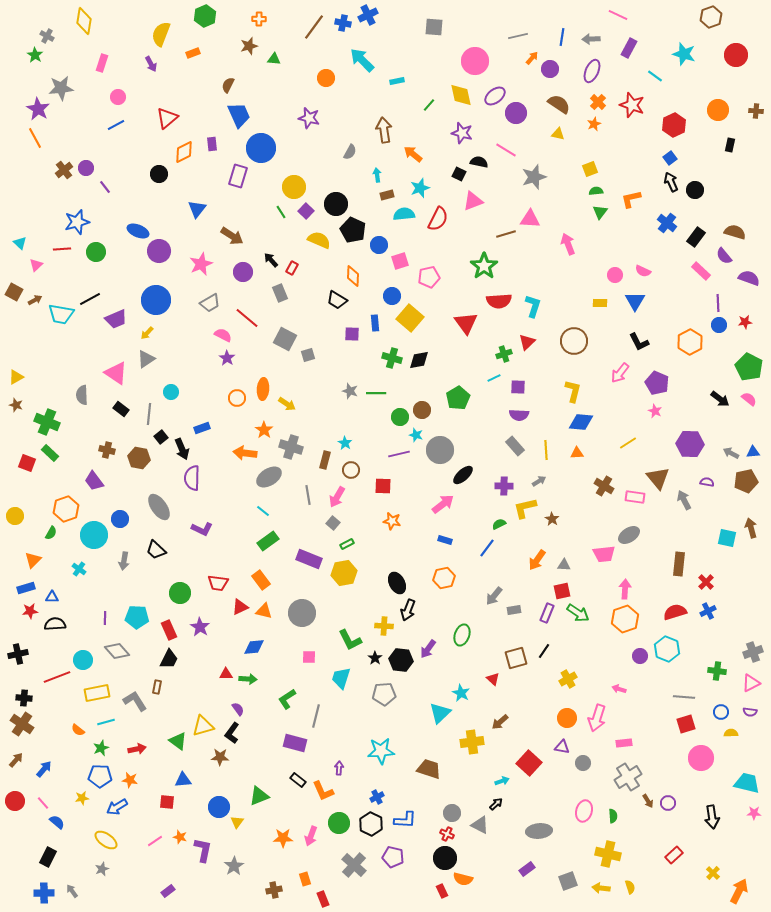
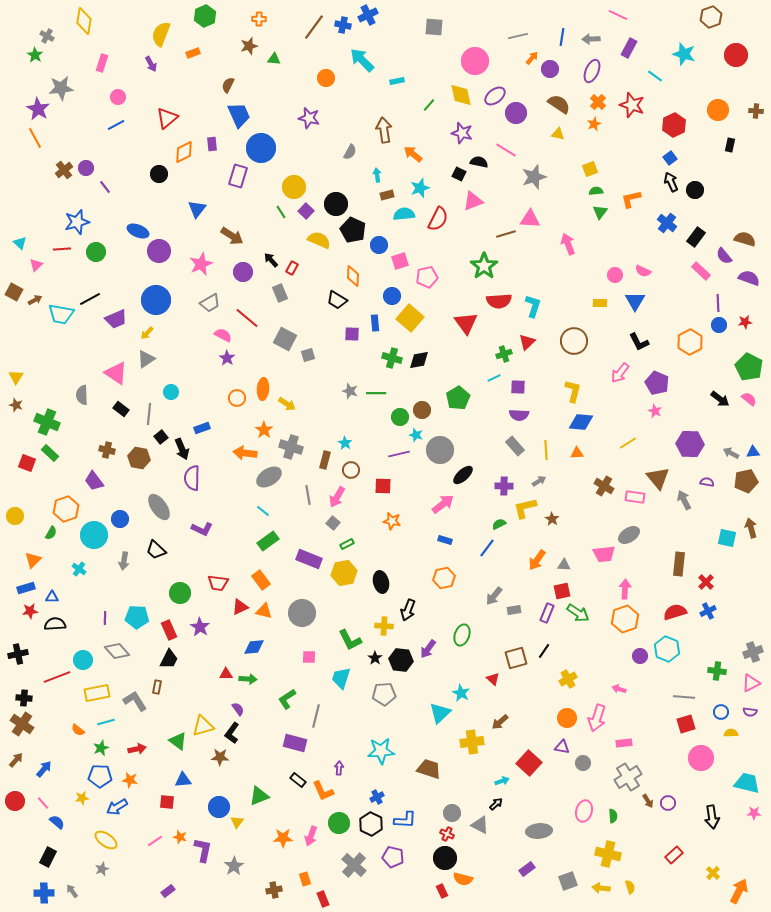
blue cross at (343, 23): moved 2 px down
brown semicircle at (735, 232): moved 10 px right, 7 px down
pink pentagon at (429, 277): moved 2 px left
yellow triangle at (16, 377): rotated 28 degrees counterclockwise
black ellipse at (397, 583): moved 16 px left, 1 px up; rotated 15 degrees clockwise
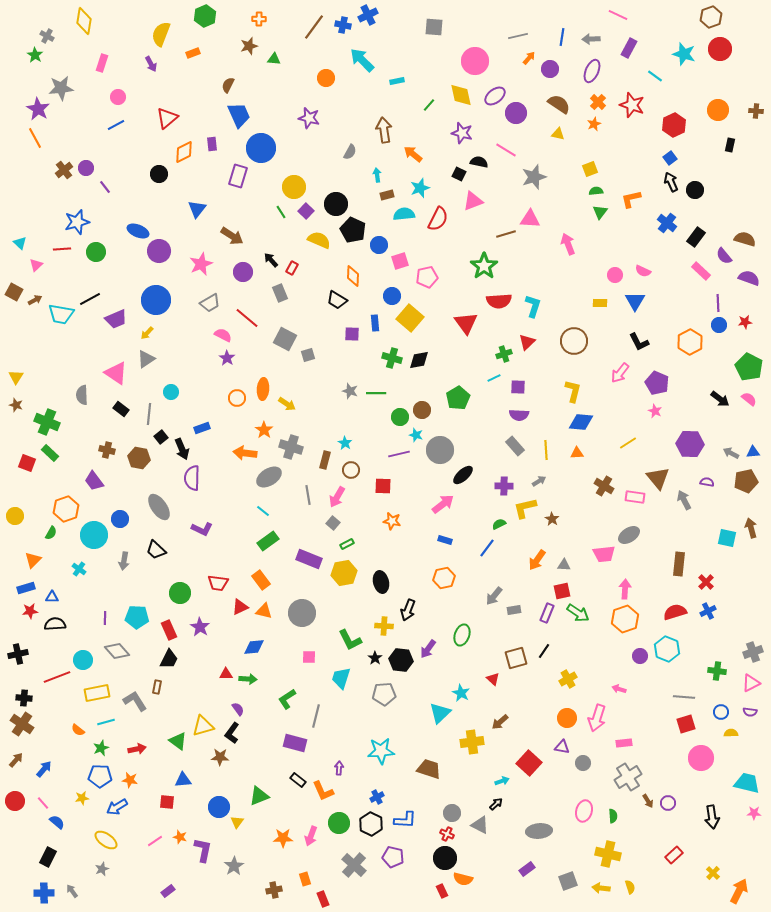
red circle at (736, 55): moved 16 px left, 6 px up
orange arrow at (532, 58): moved 3 px left
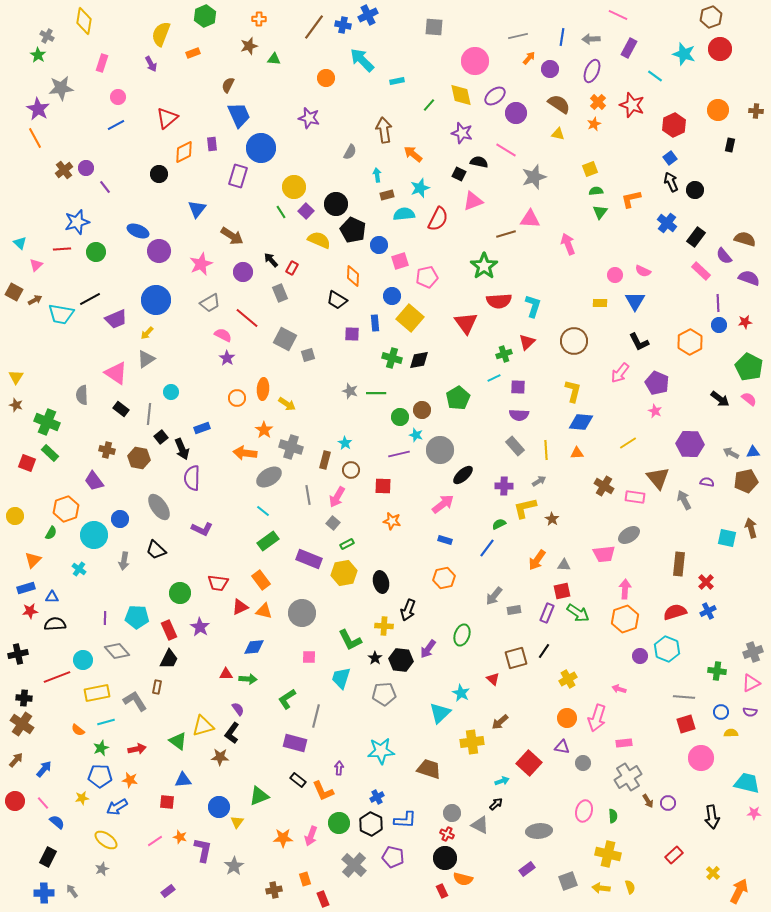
green star at (35, 55): moved 3 px right
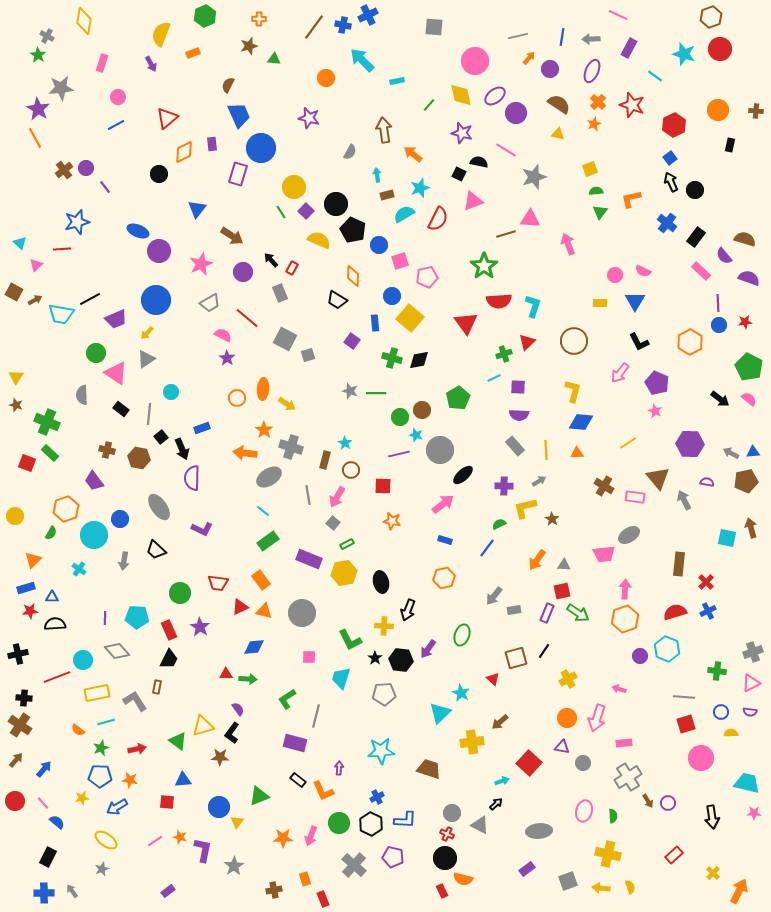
purple rectangle at (238, 176): moved 2 px up
cyan semicircle at (404, 214): rotated 25 degrees counterclockwise
green circle at (96, 252): moved 101 px down
purple square at (352, 334): moved 7 px down; rotated 35 degrees clockwise
brown cross at (22, 724): moved 2 px left, 1 px down
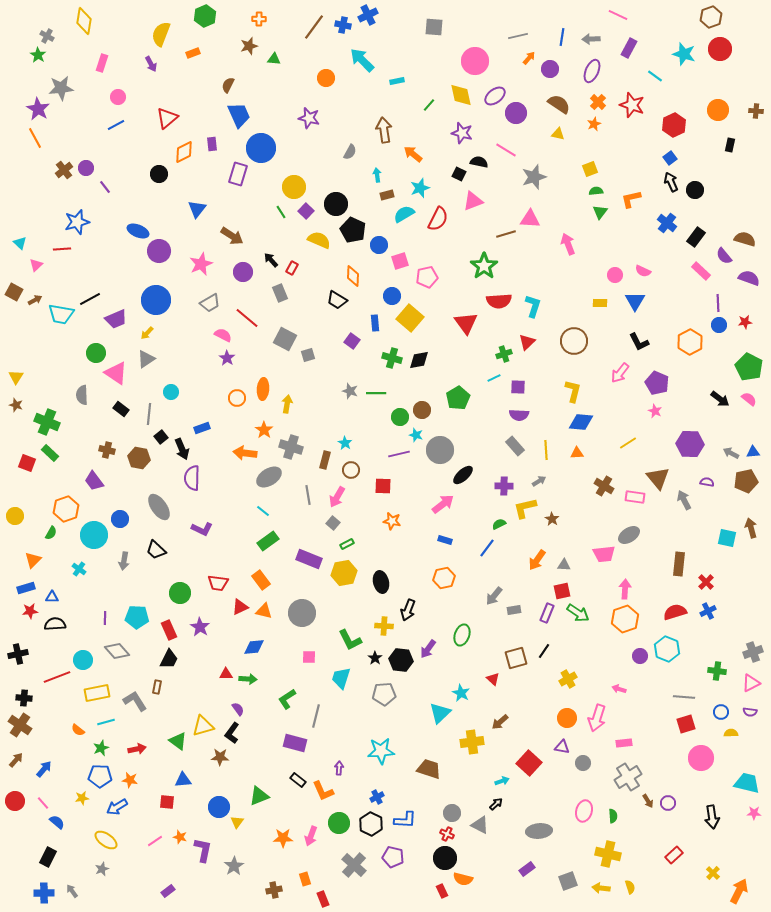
yellow arrow at (287, 404): rotated 114 degrees counterclockwise
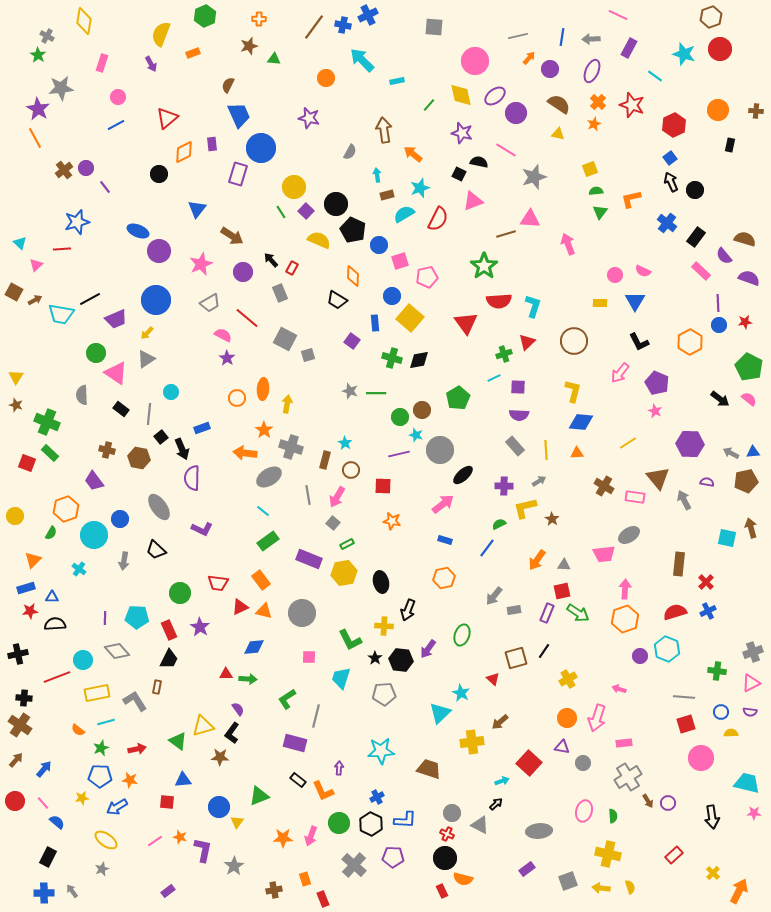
purple pentagon at (393, 857): rotated 10 degrees counterclockwise
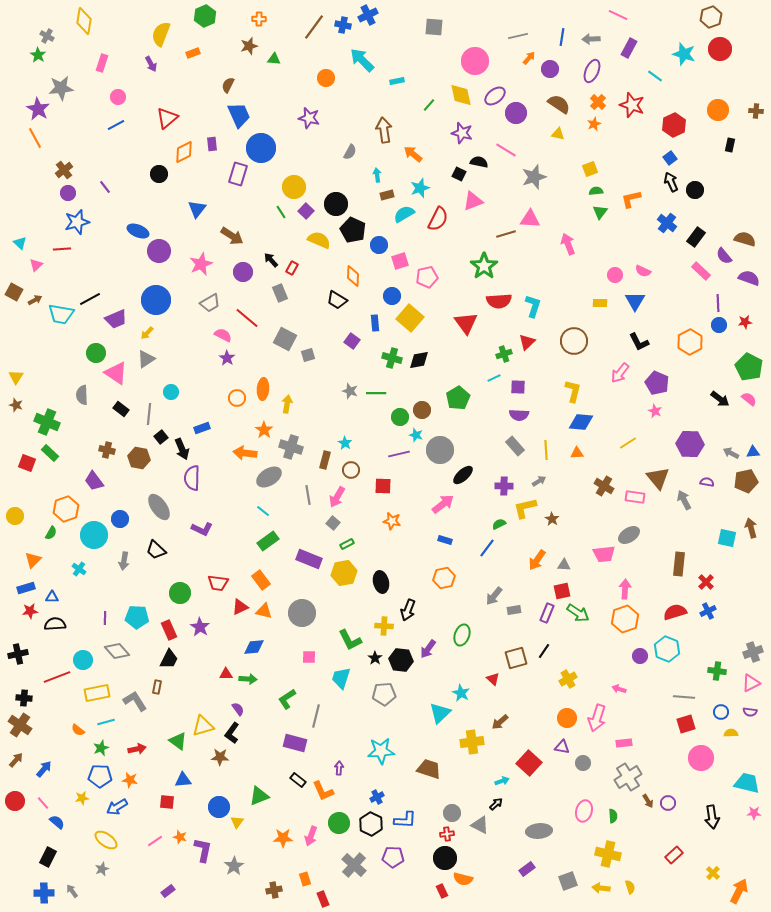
purple circle at (86, 168): moved 18 px left, 25 px down
red cross at (447, 834): rotated 32 degrees counterclockwise
